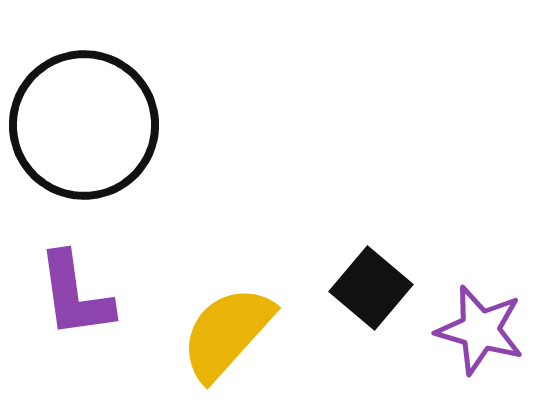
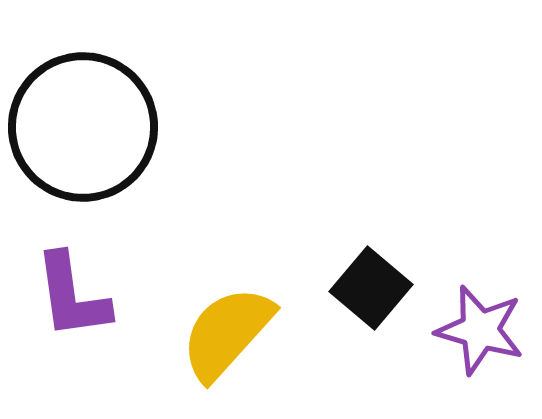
black circle: moved 1 px left, 2 px down
purple L-shape: moved 3 px left, 1 px down
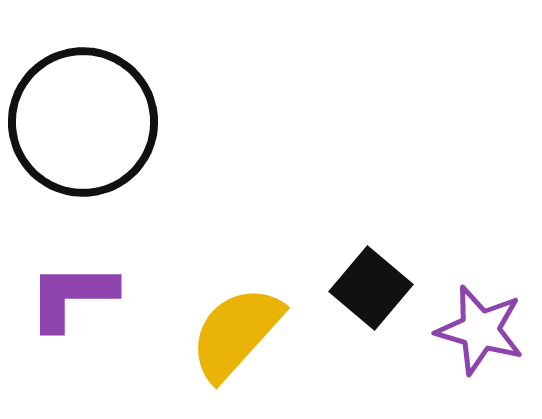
black circle: moved 5 px up
purple L-shape: rotated 98 degrees clockwise
yellow semicircle: moved 9 px right
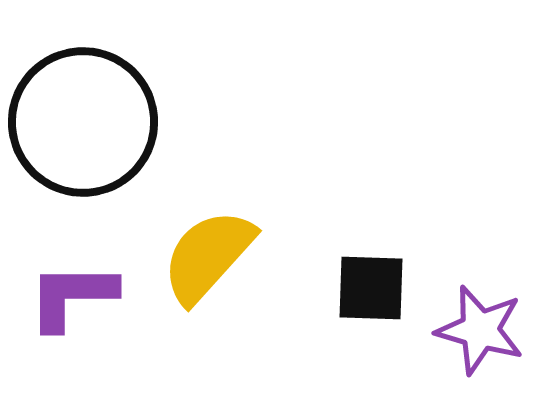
black square: rotated 38 degrees counterclockwise
yellow semicircle: moved 28 px left, 77 px up
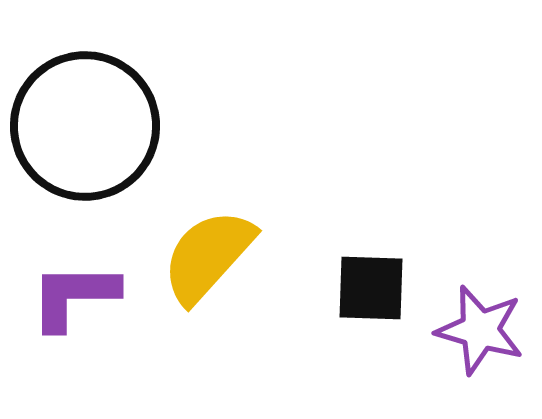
black circle: moved 2 px right, 4 px down
purple L-shape: moved 2 px right
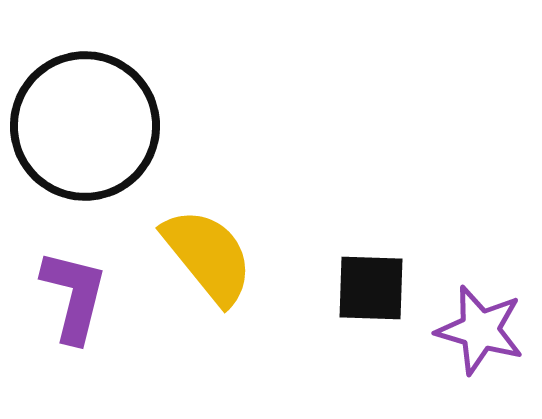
yellow semicircle: rotated 99 degrees clockwise
purple L-shape: rotated 104 degrees clockwise
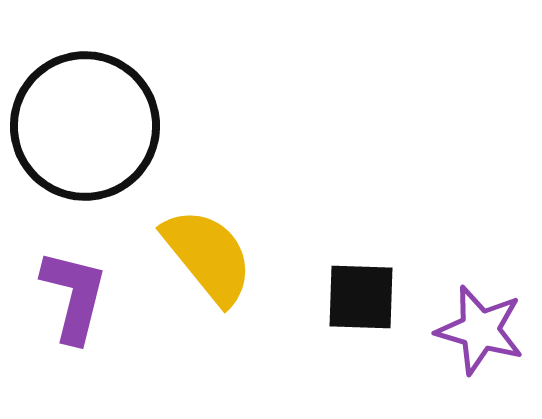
black square: moved 10 px left, 9 px down
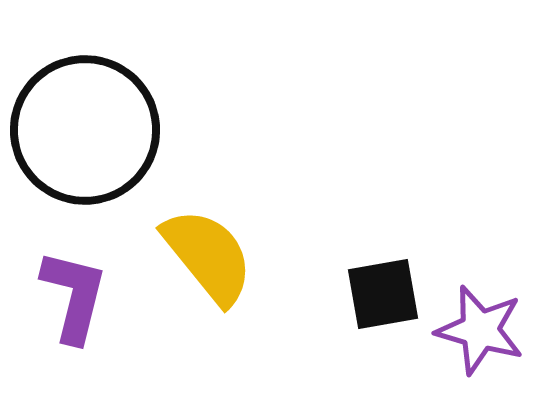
black circle: moved 4 px down
black square: moved 22 px right, 3 px up; rotated 12 degrees counterclockwise
